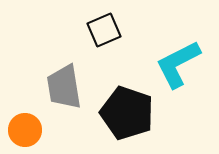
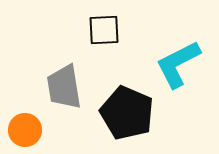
black square: rotated 20 degrees clockwise
black pentagon: rotated 4 degrees clockwise
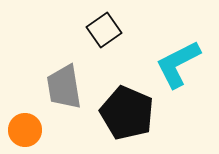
black square: rotated 32 degrees counterclockwise
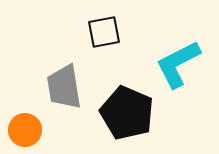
black square: moved 2 px down; rotated 24 degrees clockwise
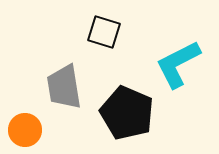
black square: rotated 28 degrees clockwise
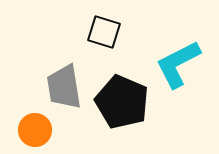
black pentagon: moved 5 px left, 11 px up
orange circle: moved 10 px right
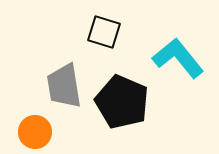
cyan L-shape: moved 6 px up; rotated 78 degrees clockwise
gray trapezoid: moved 1 px up
orange circle: moved 2 px down
